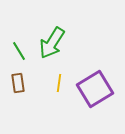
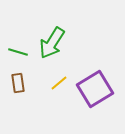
green line: moved 1 px left, 1 px down; rotated 42 degrees counterclockwise
yellow line: rotated 42 degrees clockwise
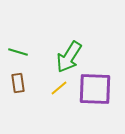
green arrow: moved 17 px right, 14 px down
yellow line: moved 5 px down
purple square: rotated 33 degrees clockwise
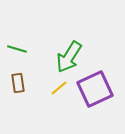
green line: moved 1 px left, 3 px up
purple square: rotated 27 degrees counterclockwise
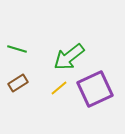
green arrow: rotated 20 degrees clockwise
brown rectangle: rotated 66 degrees clockwise
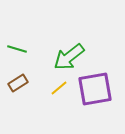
purple square: rotated 15 degrees clockwise
